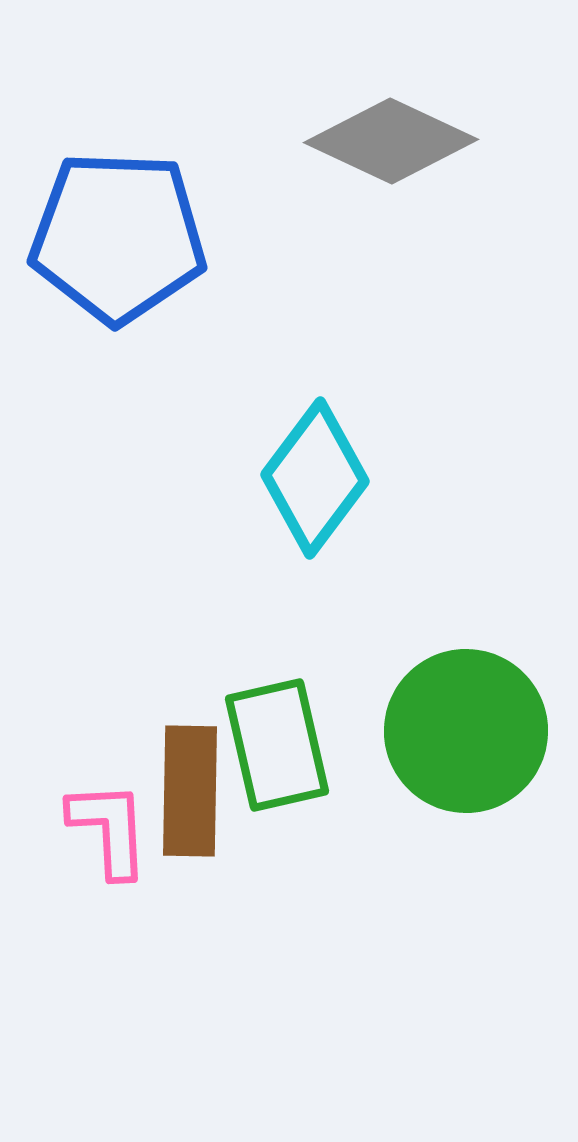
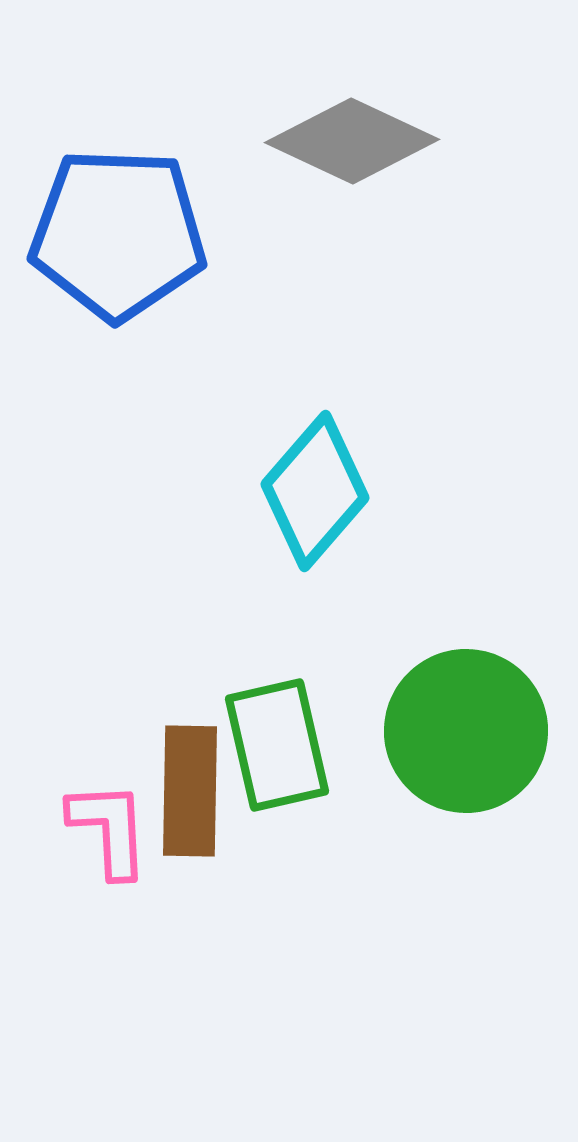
gray diamond: moved 39 px left
blue pentagon: moved 3 px up
cyan diamond: moved 13 px down; rotated 4 degrees clockwise
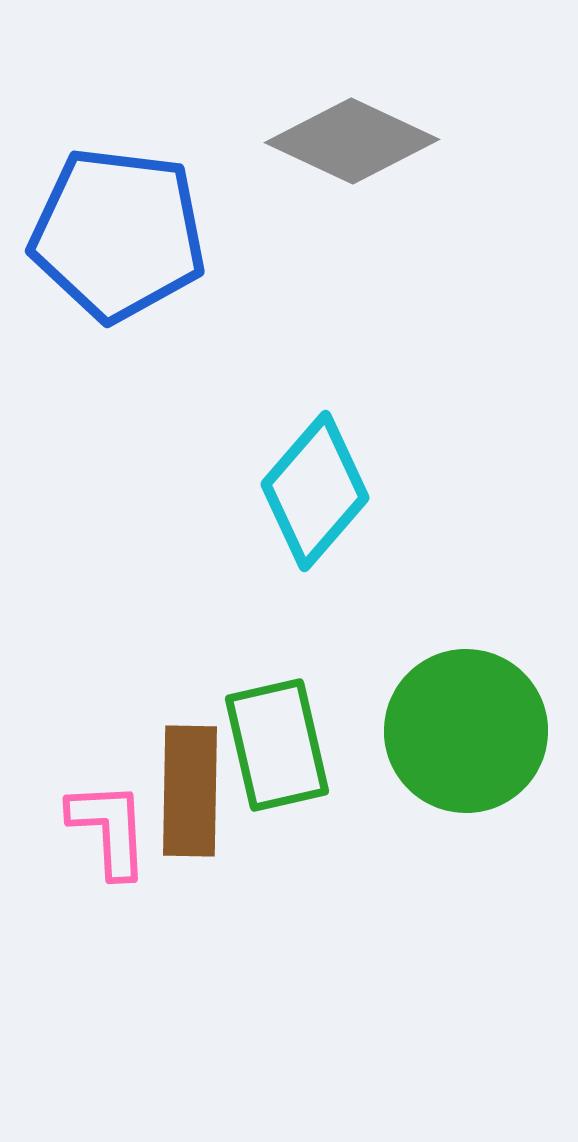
blue pentagon: rotated 5 degrees clockwise
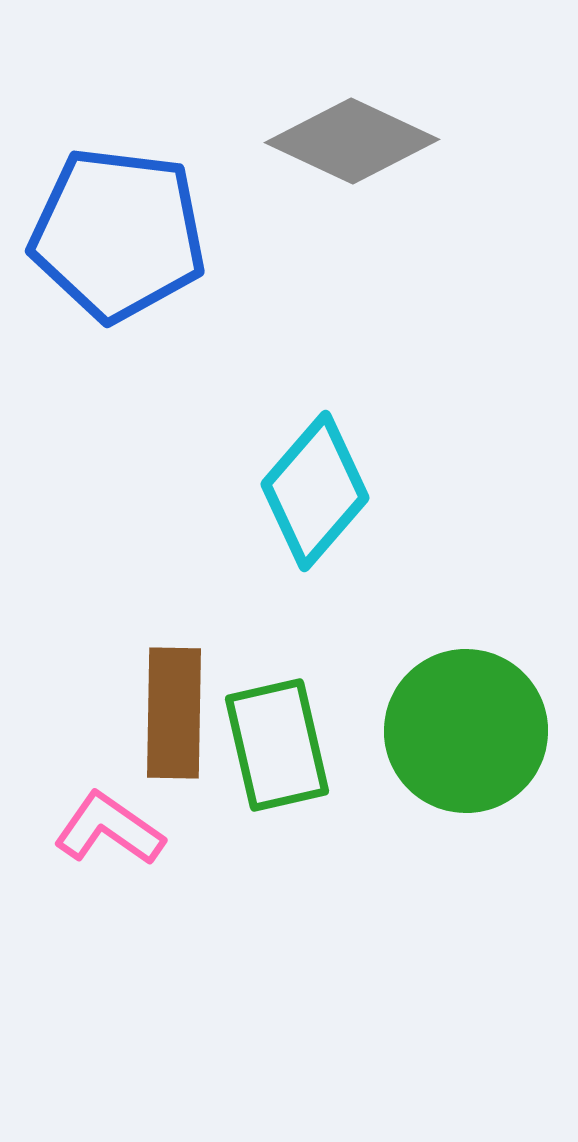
brown rectangle: moved 16 px left, 78 px up
pink L-shape: rotated 52 degrees counterclockwise
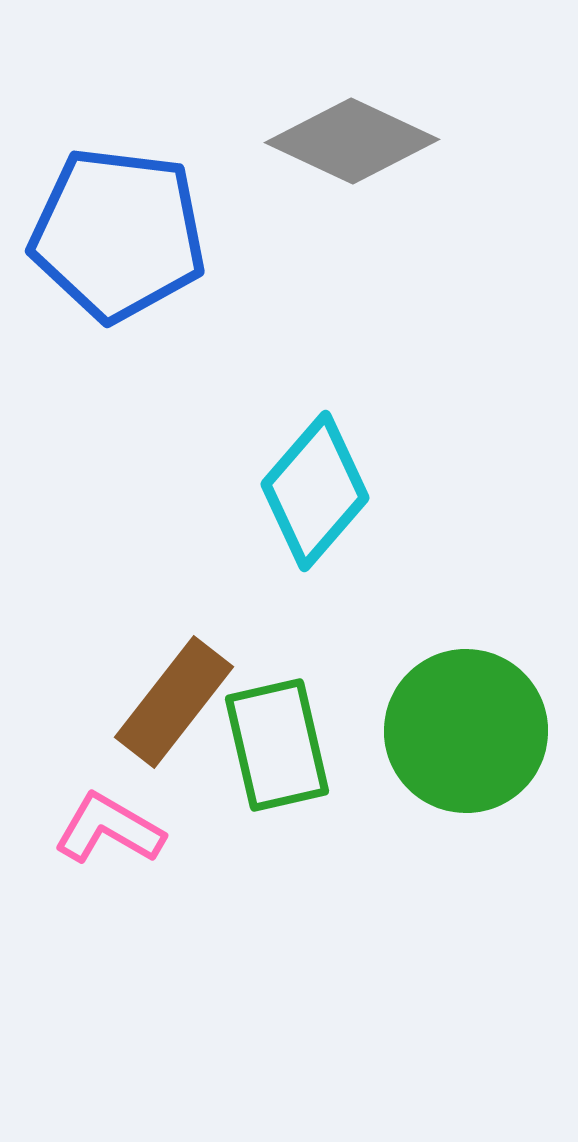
brown rectangle: moved 11 px up; rotated 37 degrees clockwise
pink L-shape: rotated 5 degrees counterclockwise
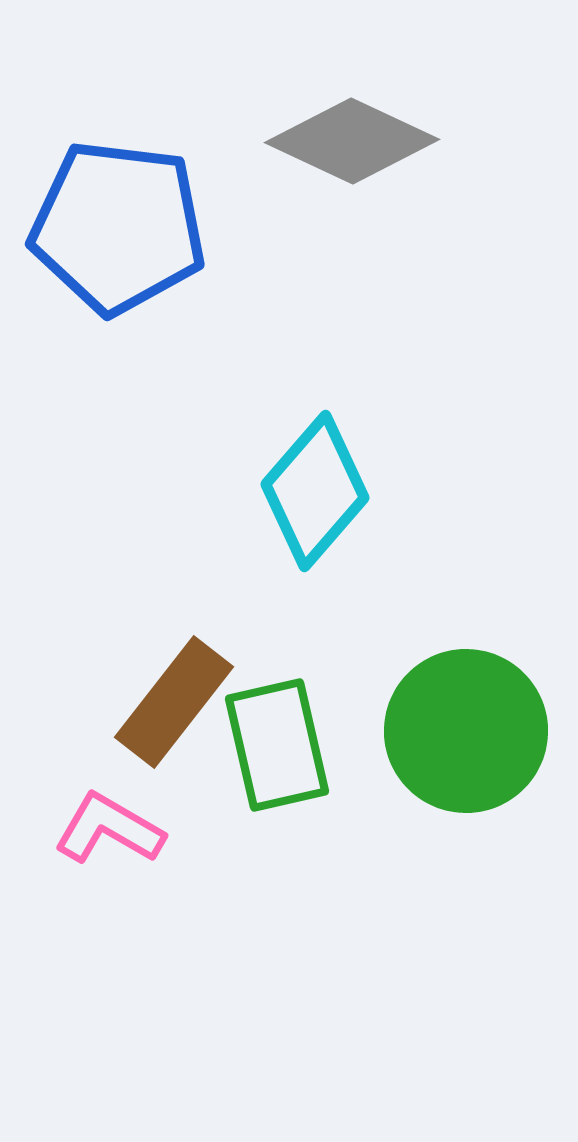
blue pentagon: moved 7 px up
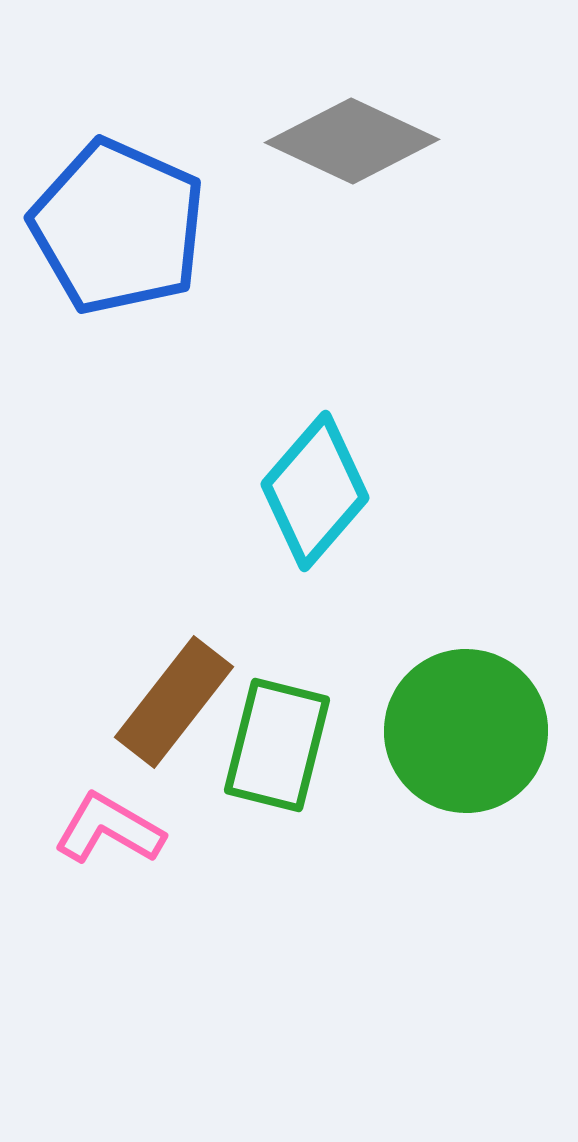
blue pentagon: rotated 17 degrees clockwise
green rectangle: rotated 27 degrees clockwise
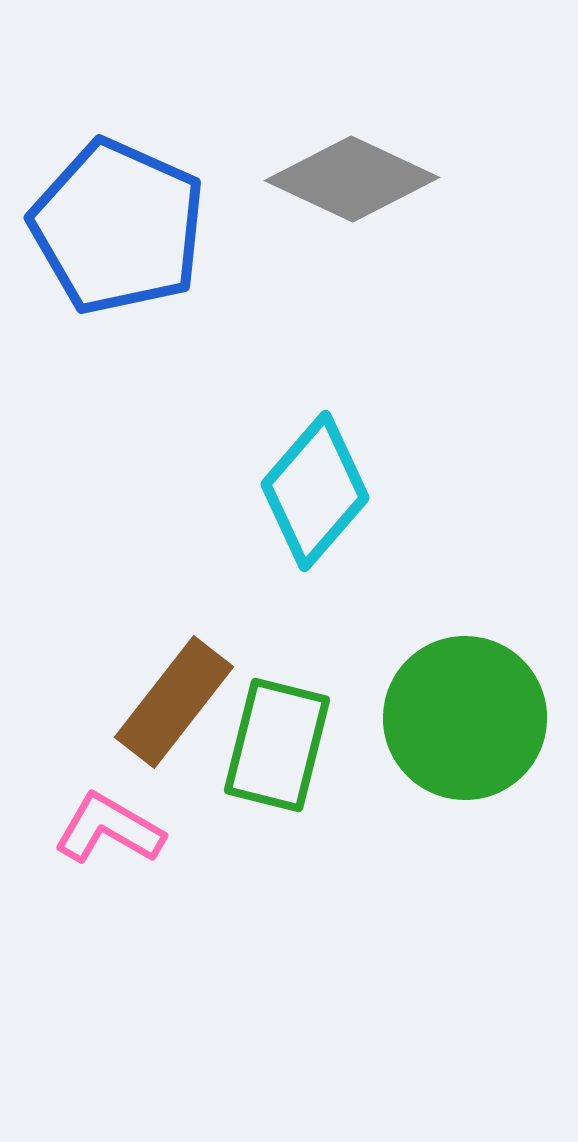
gray diamond: moved 38 px down
green circle: moved 1 px left, 13 px up
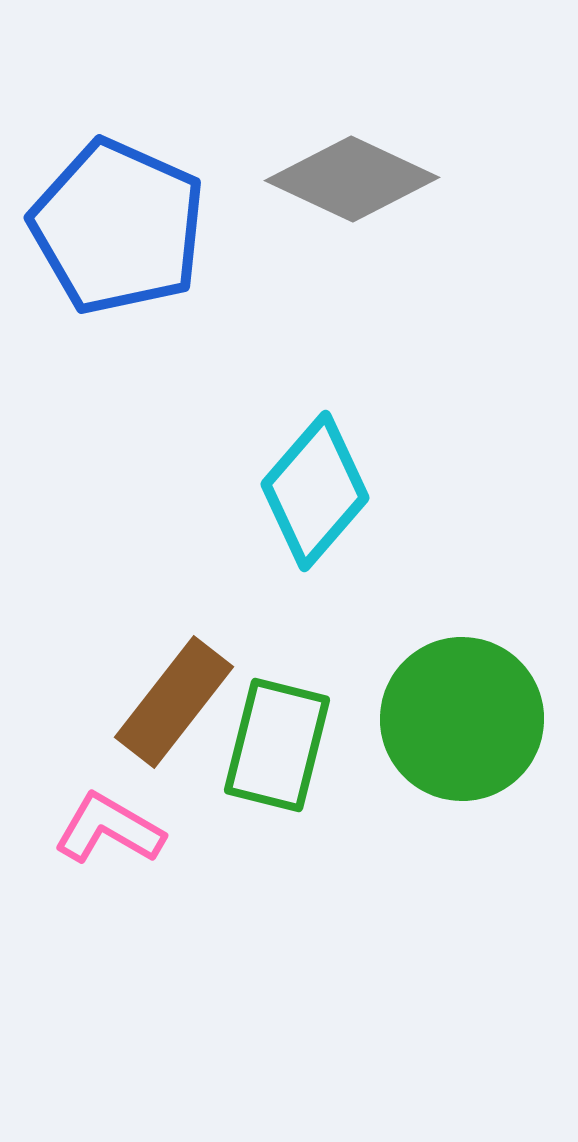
green circle: moved 3 px left, 1 px down
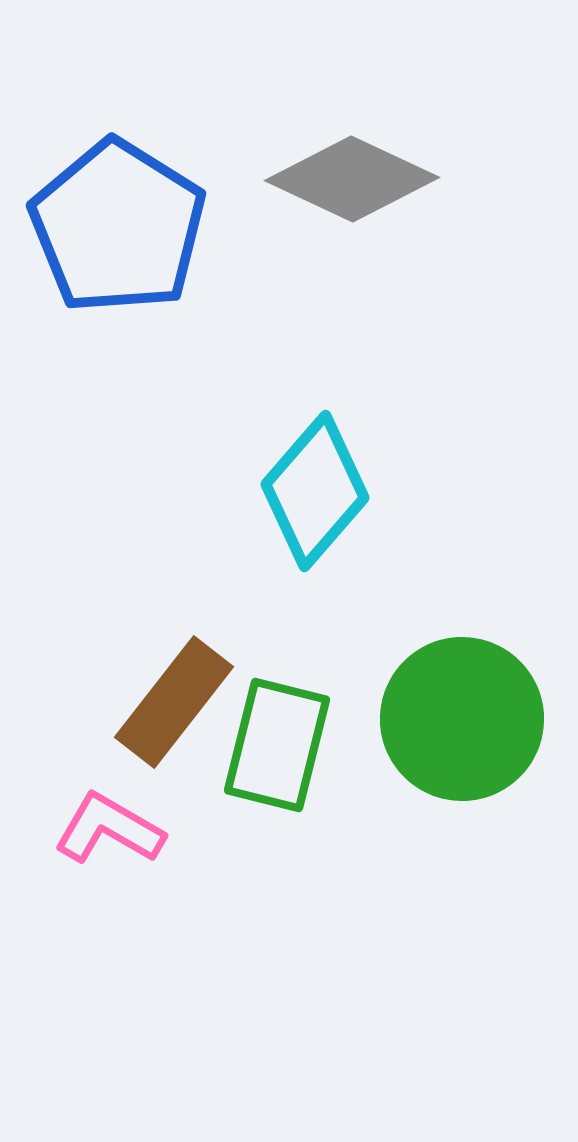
blue pentagon: rotated 8 degrees clockwise
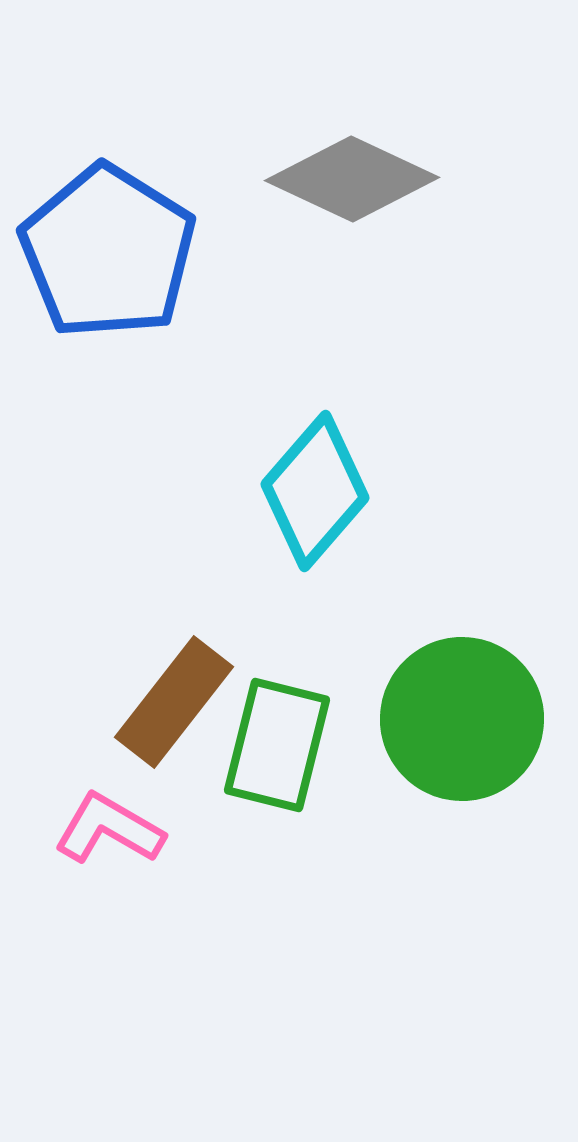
blue pentagon: moved 10 px left, 25 px down
